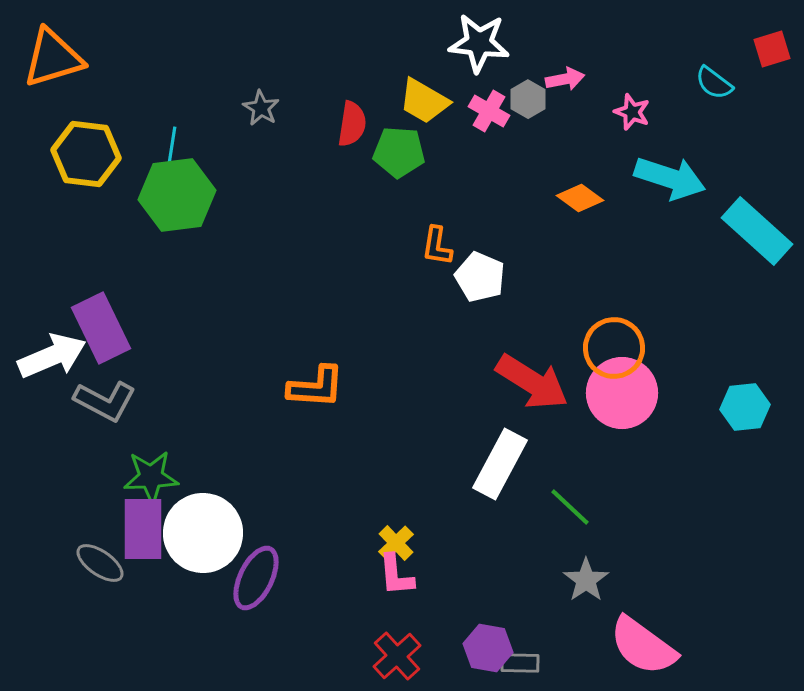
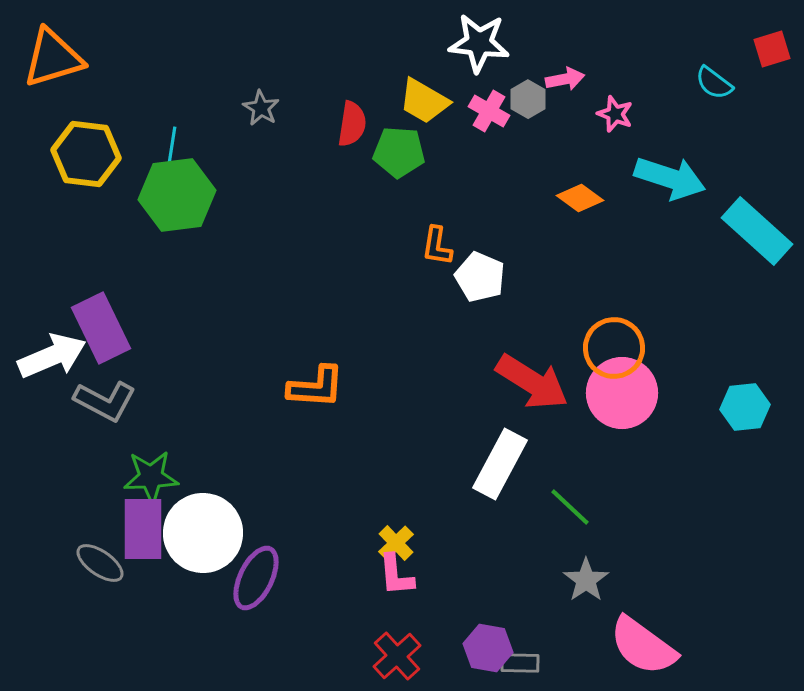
pink star at (632, 112): moved 17 px left, 2 px down
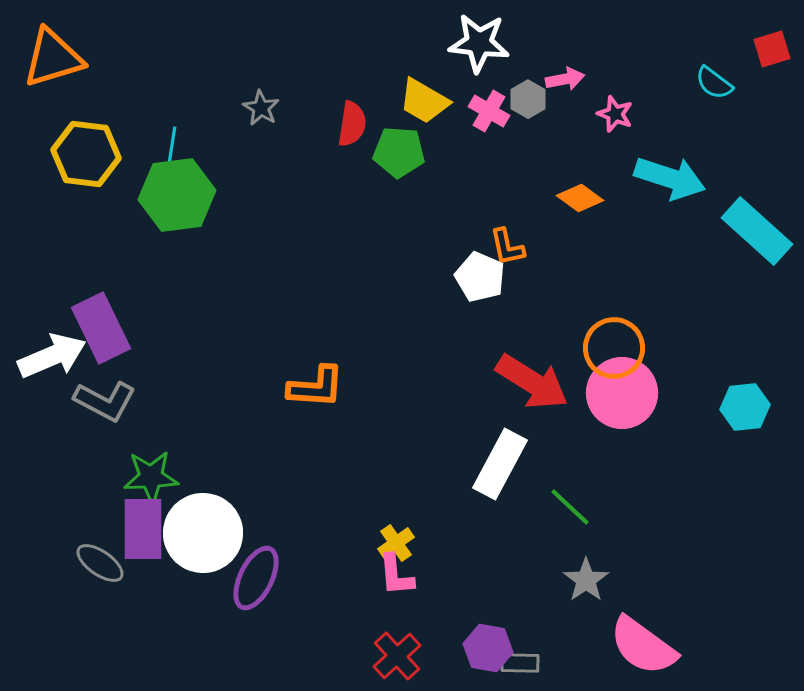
orange L-shape at (437, 246): moved 70 px right, 1 px down; rotated 21 degrees counterclockwise
yellow cross at (396, 543): rotated 9 degrees clockwise
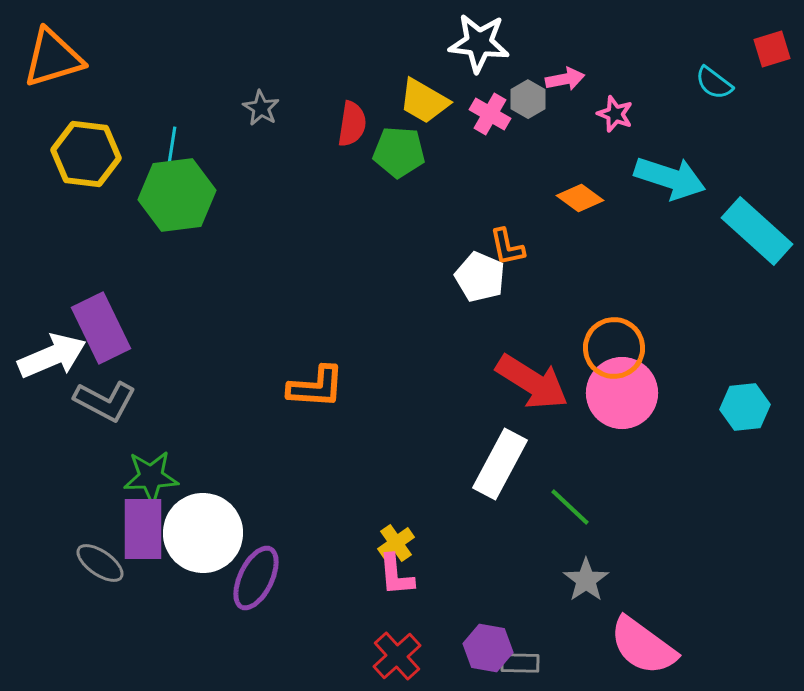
pink cross at (489, 111): moved 1 px right, 3 px down
